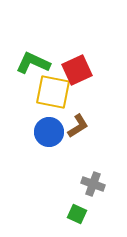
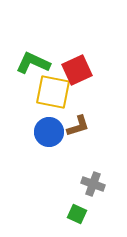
brown L-shape: rotated 15 degrees clockwise
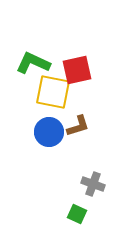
red square: rotated 12 degrees clockwise
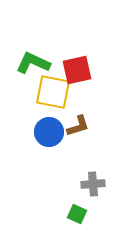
gray cross: rotated 25 degrees counterclockwise
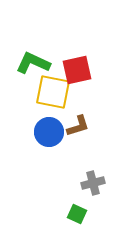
gray cross: moved 1 px up; rotated 10 degrees counterclockwise
